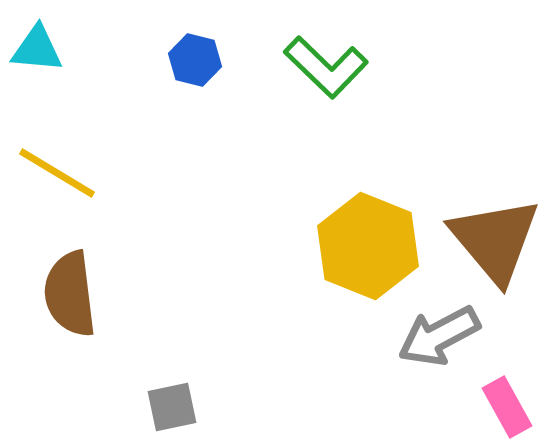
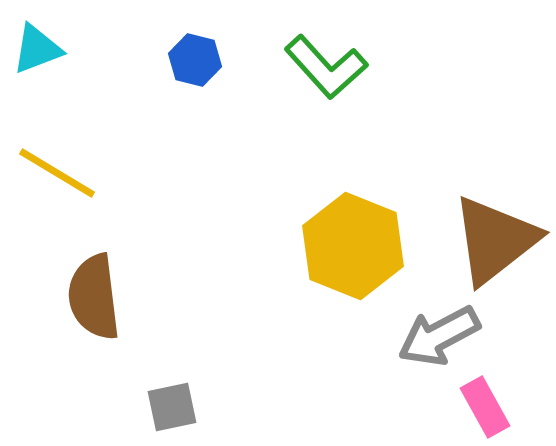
cyan triangle: rotated 26 degrees counterclockwise
green L-shape: rotated 4 degrees clockwise
brown triangle: rotated 32 degrees clockwise
yellow hexagon: moved 15 px left
brown semicircle: moved 24 px right, 3 px down
pink rectangle: moved 22 px left
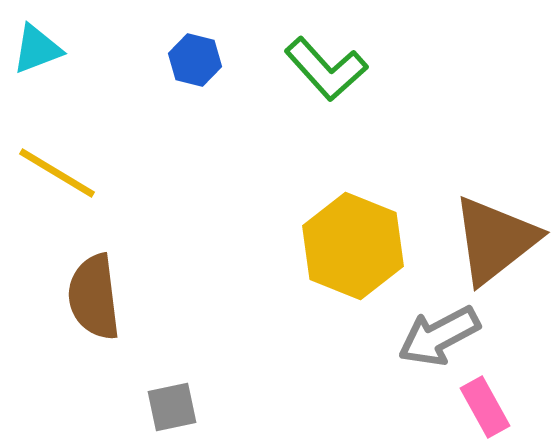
green L-shape: moved 2 px down
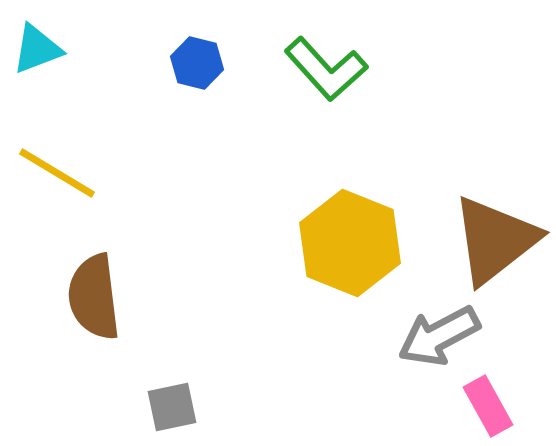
blue hexagon: moved 2 px right, 3 px down
yellow hexagon: moved 3 px left, 3 px up
pink rectangle: moved 3 px right, 1 px up
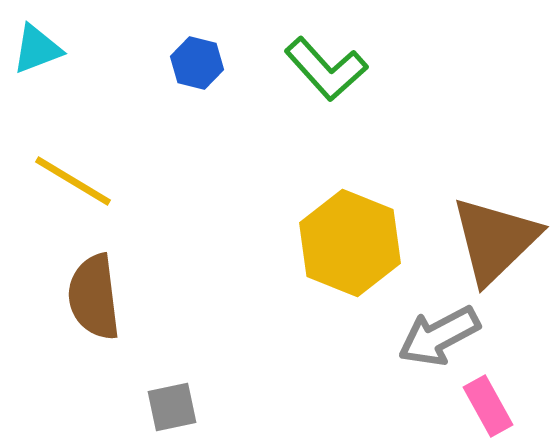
yellow line: moved 16 px right, 8 px down
brown triangle: rotated 6 degrees counterclockwise
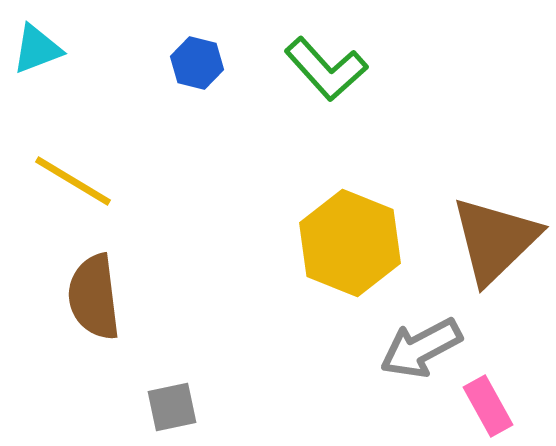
gray arrow: moved 18 px left, 12 px down
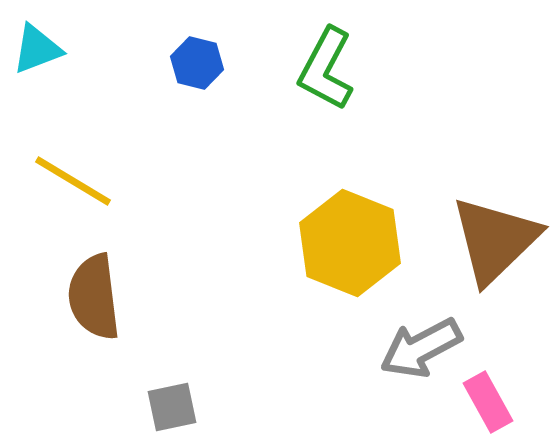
green L-shape: rotated 70 degrees clockwise
pink rectangle: moved 4 px up
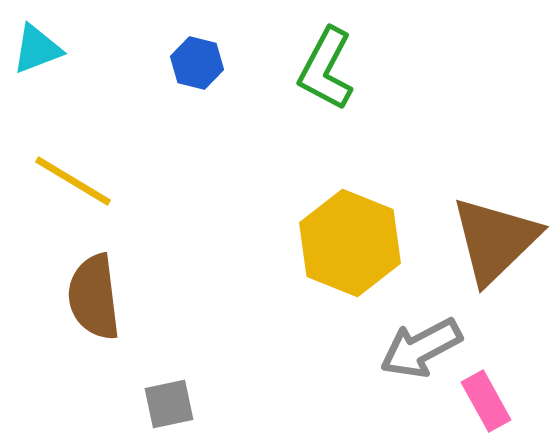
pink rectangle: moved 2 px left, 1 px up
gray square: moved 3 px left, 3 px up
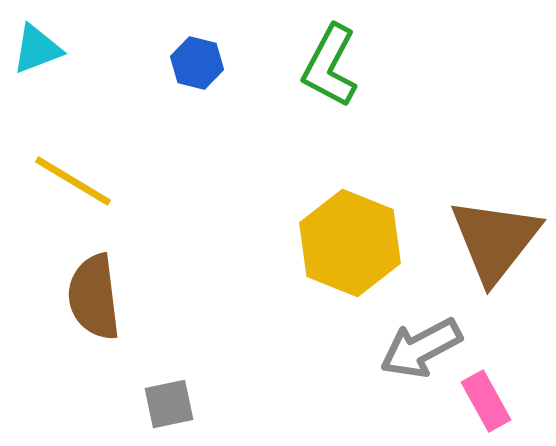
green L-shape: moved 4 px right, 3 px up
brown triangle: rotated 8 degrees counterclockwise
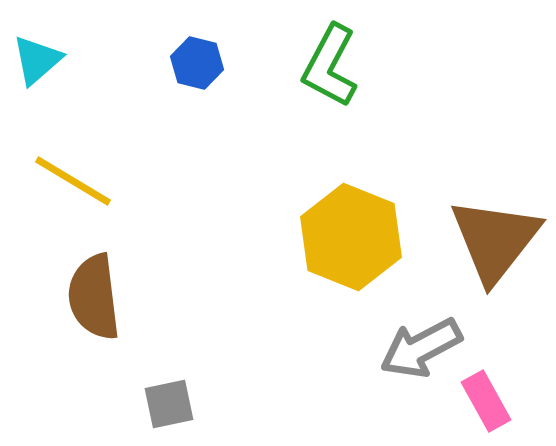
cyan triangle: moved 11 px down; rotated 20 degrees counterclockwise
yellow hexagon: moved 1 px right, 6 px up
